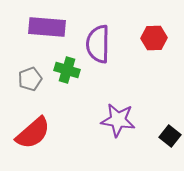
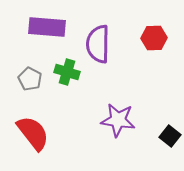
green cross: moved 2 px down
gray pentagon: rotated 25 degrees counterclockwise
red semicircle: rotated 87 degrees counterclockwise
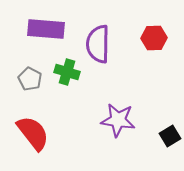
purple rectangle: moved 1 px left, 2 px down
black square: rotated 20 degrees clockwise
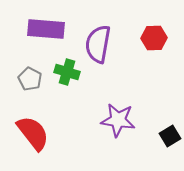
purple semicircle: rotated 9 degrees clockwise
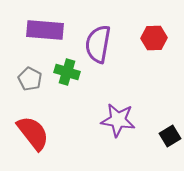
purple rectangle: moved 1 px left, 1 px down
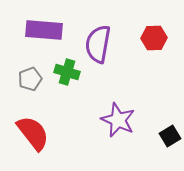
purple rectangle: moved 1 px left
gray pentagon: rotated 25 degrees clockwise
purple star: rotated 16 degrees clockwise
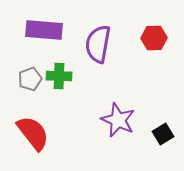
green cross: moved 8 px left, 4 px down; rotated 15 degrees counterclockwise
black square: moved 7 px left, 2 px up
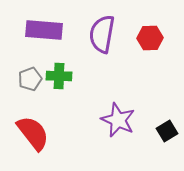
red hexagon: moved 4 px left
purple semicircle: moved 4 px right, 10 px up
black square: moved 4 px right, 3 px up
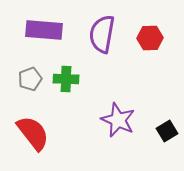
green cross: moved 7 px right, 3 px down
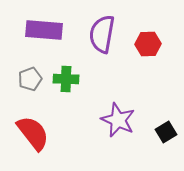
red hexagon: moved 2 px left, 6 px down
black square: moved 1 px left, 1 px down
